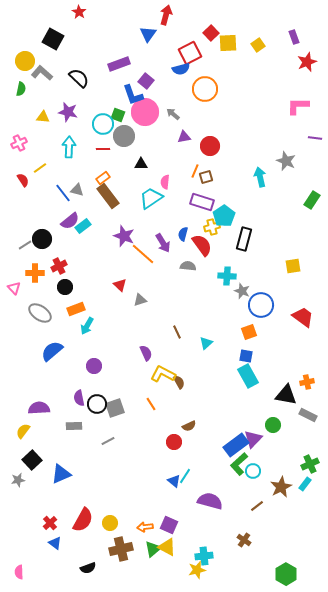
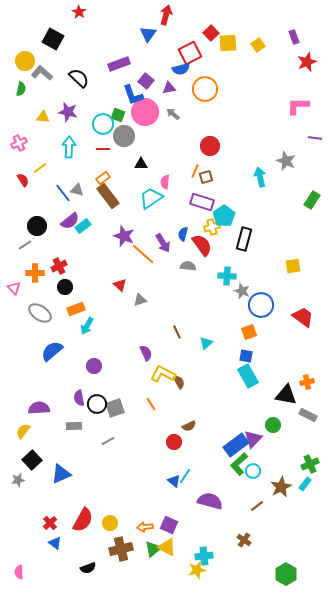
purple triangle at (184, 137): moved 15 px left, 49 px up
black circle at (42, 239): moved 5 px left, 13 px up
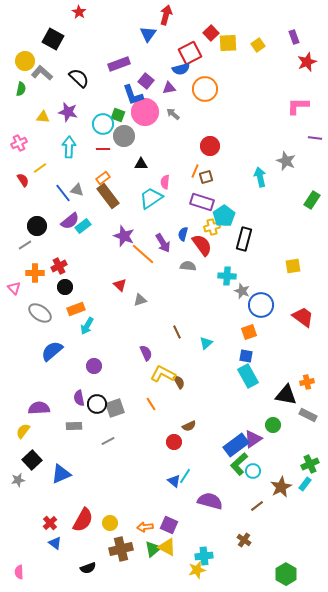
purple triangle at (253, 439): rotated 12 degrees clockwise
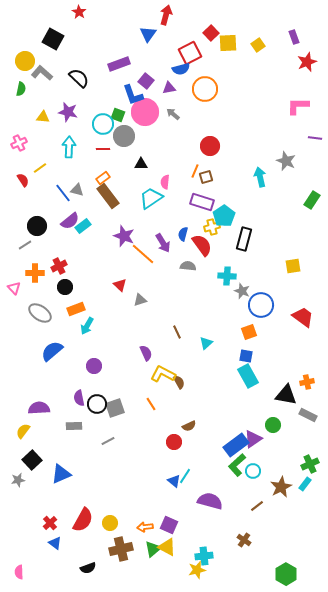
green L-shape at (239, 464): moved 2 px left, 1 px down
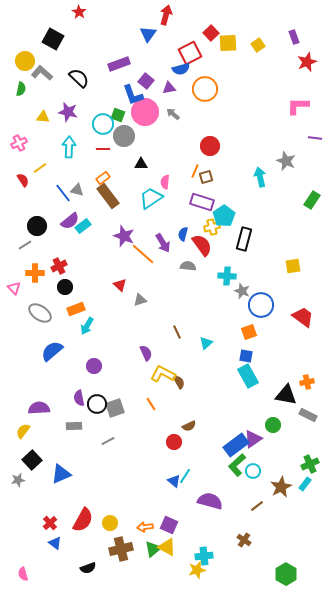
pink semicircle at (19, 572): moved 4 px right, 2 px down; rotated 16 degrees counterclockwise
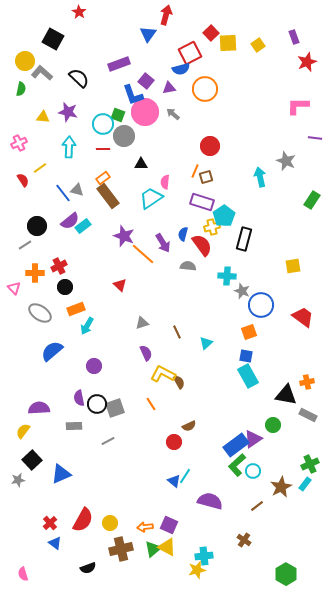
gray triangle at (140, 300): moved 2 px right, 23 px down
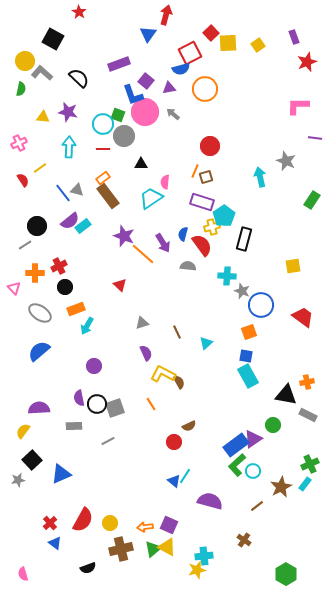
blue semicircle at (52, 351): moved 13 px left
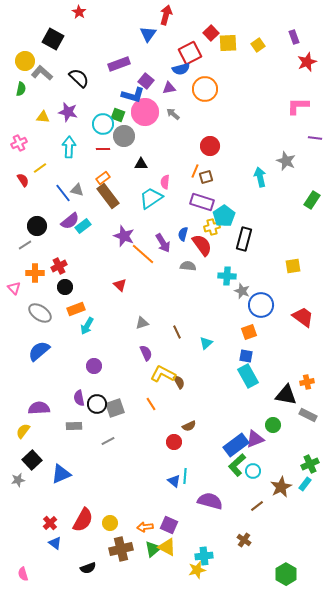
blue L-shape at (133, 95): rotated 55 degrees counterclockwise
purple triangle at (253, 439): moved 2 px right; rotated 12 degrees clockwise
cyan line at (185, 476): rotated 28 degrees counterclockwise
